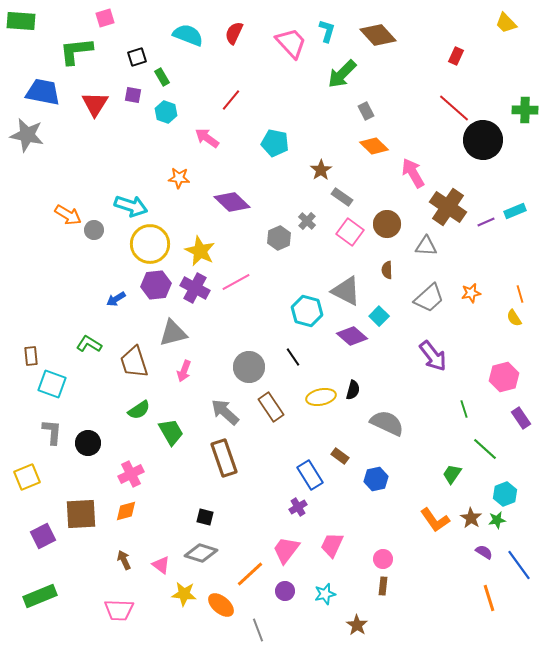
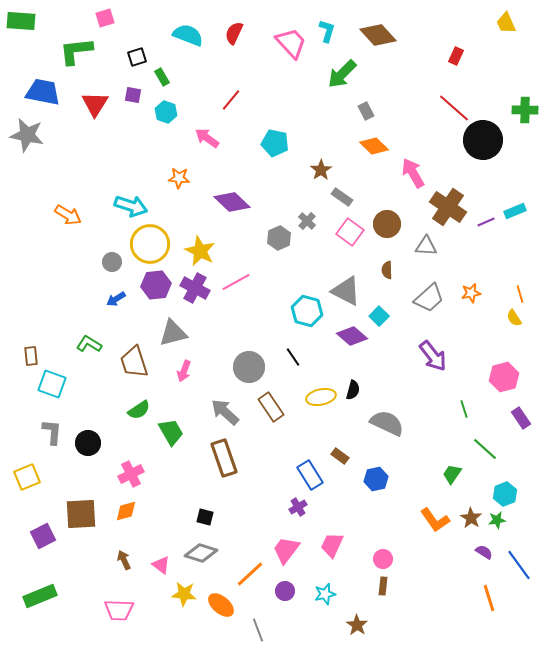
yellow trapezoid at (506, 23): rotated 20 degrees clockwise
gray circle at (94, 230): moved 18 px right, 32 px down
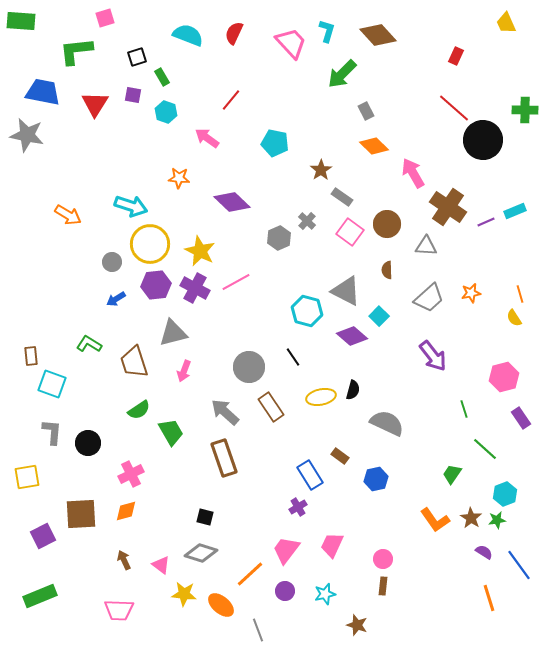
yellow square at (27, 477): rotated 12 degrees clockwise
brown star at (357, 625): rotated 15 degrees counterclockwise
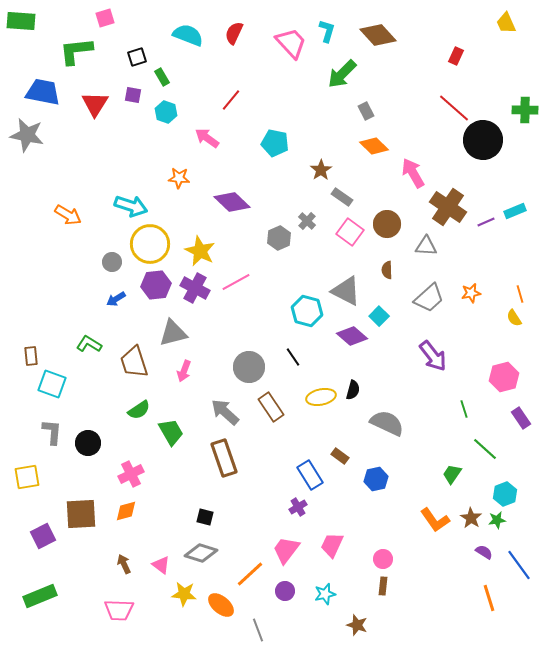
brown arrow at (124, 560): moved 4 px down
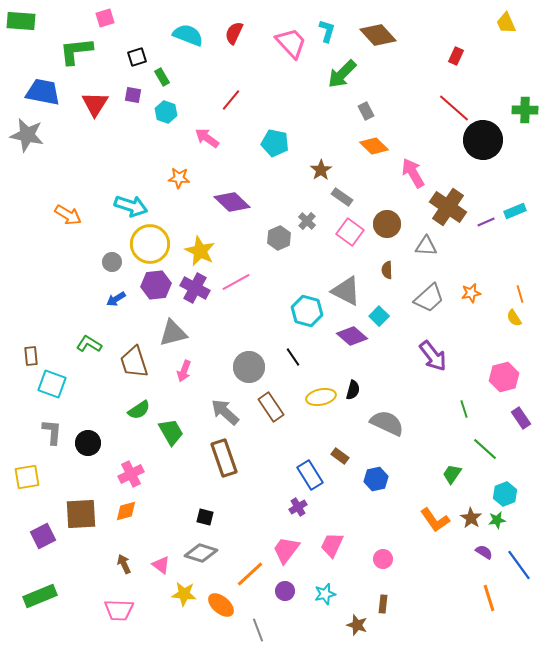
brown rectangle at (383, 586): moved 18 px down
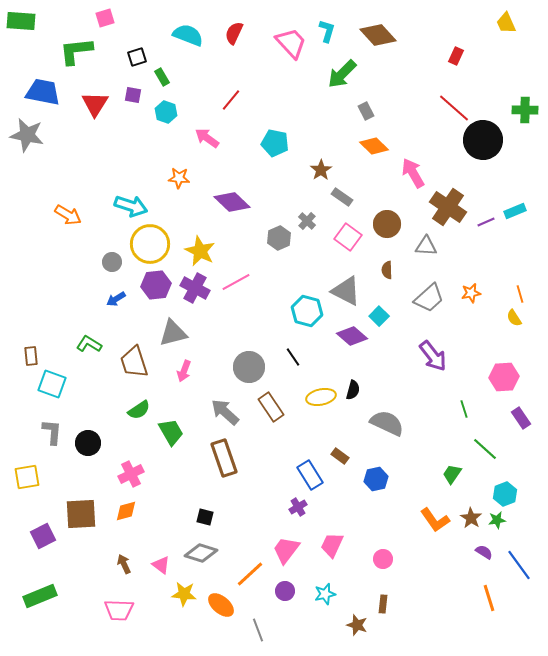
pink square at (350, 232): moved 2 px left, 5 px down
pink hexagon at (504, 377): rotated 12 degrees clockwise
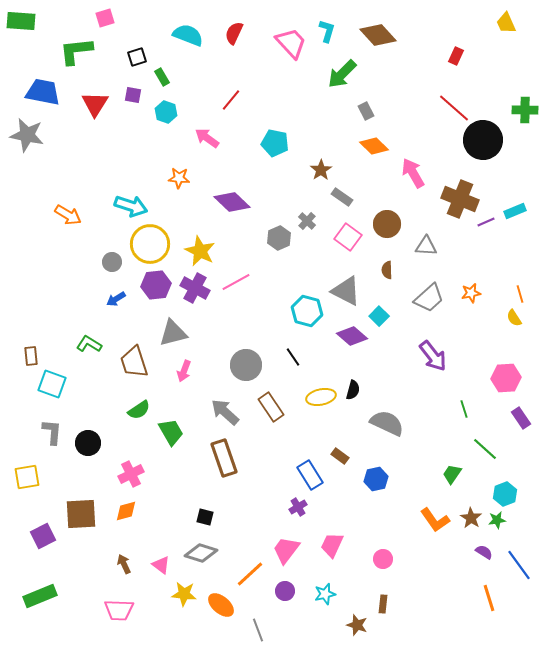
brown cross at (448, 207): moved 12 px right, 8 px up; rotated 12 degrees counterclockwise
gray circle at (249, 367): moved 3 px left, 2 px up
pink hexagon at (504, 377): moved 2 px right, 1 px down
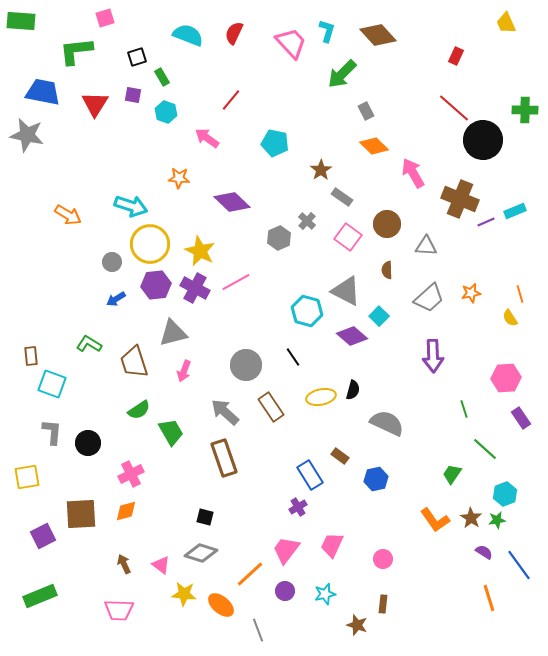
yellow semicircle at (514, 318): moved 4 px left
purple arrow at (433, 356): rotated 36 degrees clockwise
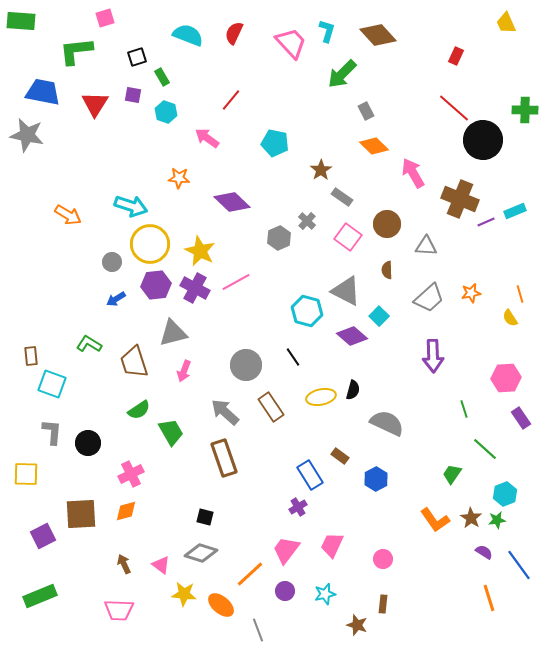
yellow square at (27, 477): moved 1 px left, 3 px up; rotated 12 degrees clockwise
blue hexagon at (376, 479): rotated 15 degrees counterclockwise
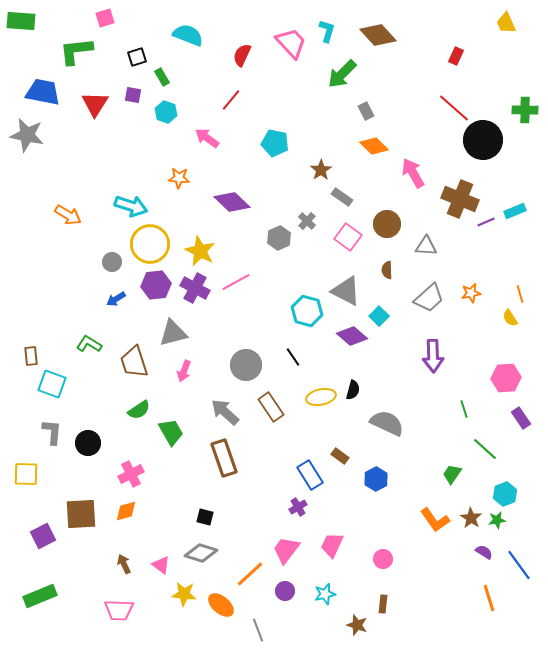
red semicircle at (234, 33): moved 8 px right, 22 px down
